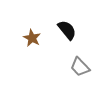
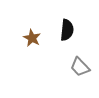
black semicircle: rotated 45 degrees clockwise
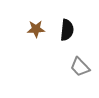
brown star: moved 4 px right, 9 px up; rotated 30 degrees counterclockwise
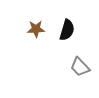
black semicircle: rotated 10 degrees clockwise
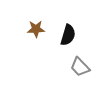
black semicircle: moved 1 px right, 5 px down
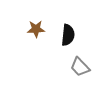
black semicircle: rotated 10 degrees counterclockwise
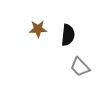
brown star: moved 2 px right
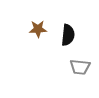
gray trapezoid: rotated 40 degrees counterclockwise
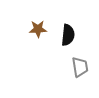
gray trapezoid: rotated 105 degrees counterclockwise
